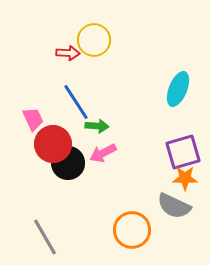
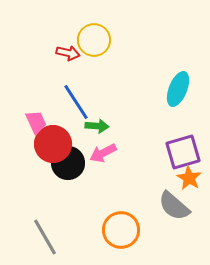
red arrow: rotated 10 degrees clockwise
pink trapezoid: moved 3 px right, 3 px down
orange star: moved 4 px right; rotated 30 degrees clockwise
gray semicircle: rotated 16 degrees clockwise
orange circle: moved 11 px left
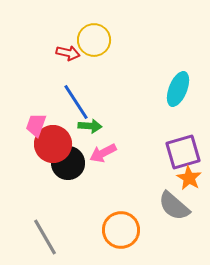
pink trapezoid: moved 3 px down; rotated 135 degrees counterclockwise
green arrow: moved 7 px left
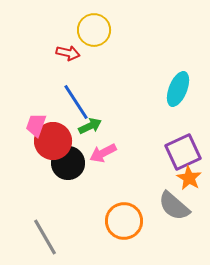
yellow circle: moved 10 px up
green arrow: rotated 30 degrees counterclockwise
red circle: moved 3 px up
purple square: rotated 9 degrees counterclockwise
orange circle: moved 3 px right, 9 px up
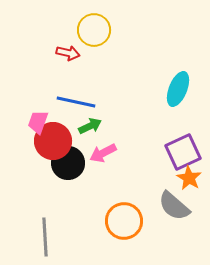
blue line: rotated 45 degrees counterclockwise
pink trapezoid: moved 2 px right, 3 px up
gray line: rotated 27 degrees clockwise
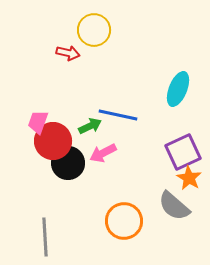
blue line: moved 42 px right, 13 px down
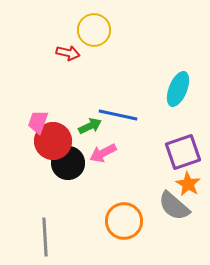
purple square: rotated 6 degrees clockwise
orange star: moved 1 px left, 6 px down
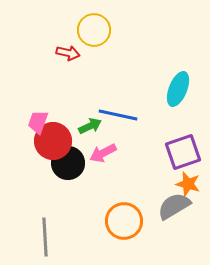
orange star: rotated 15 degrees counterclockwise
gray semicircle: rotated 108 degrees clockwise
